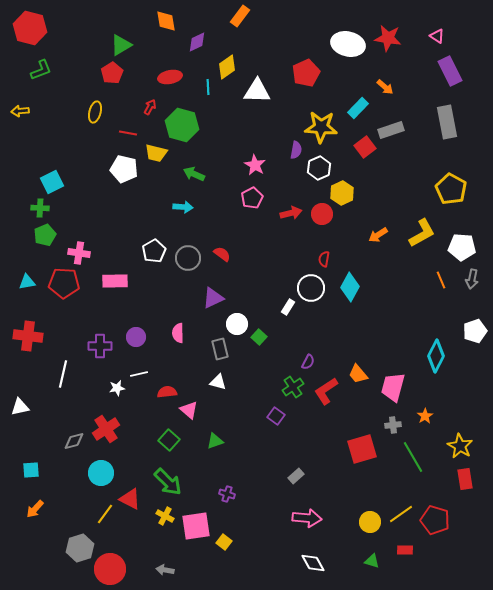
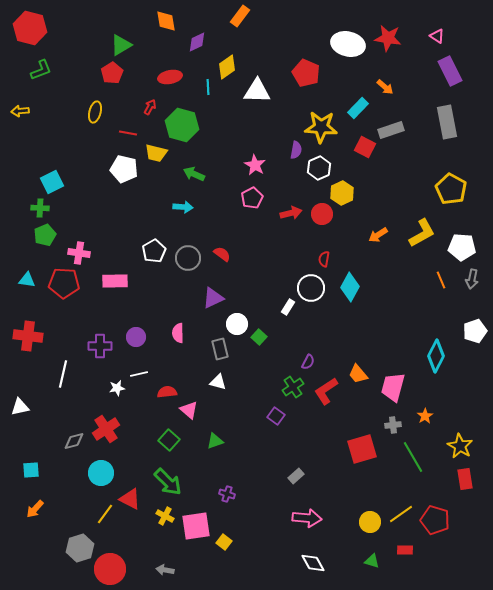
red pentagon at (306, 73): rotated 24 degrees counterclockwise
red square at (365, 147): rotated 25 degrees counterclockwise
cyan triangle at (27, 282): moved 2 px up; rotated 18 degrees clockwise
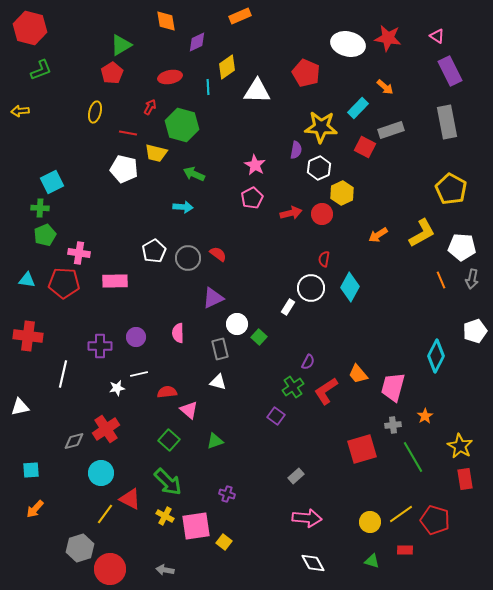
orange rectangle at (240, 16): rotated 30 degrees clockwise
red semicircle at (222, 254): moved 4 px left
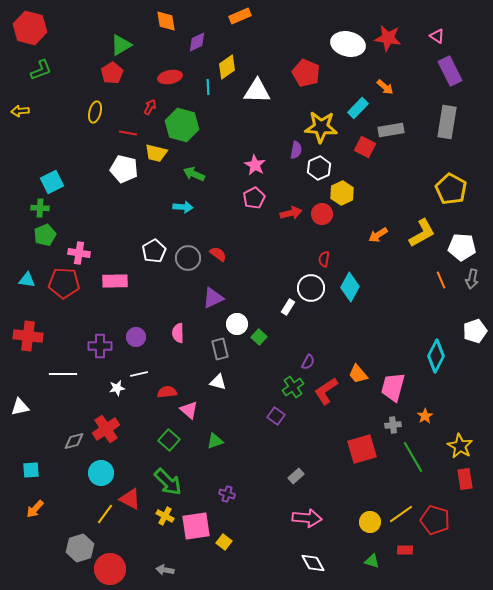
gray rectangle at (447, 122): rotated 20 degrees clockwise
gray rectangle at (391, 130): rotated 10 degrees clockwise
pink pentagon at (252, 198): moved 2 px right
white line at (63, 374): rotated 76 degrees clockwise
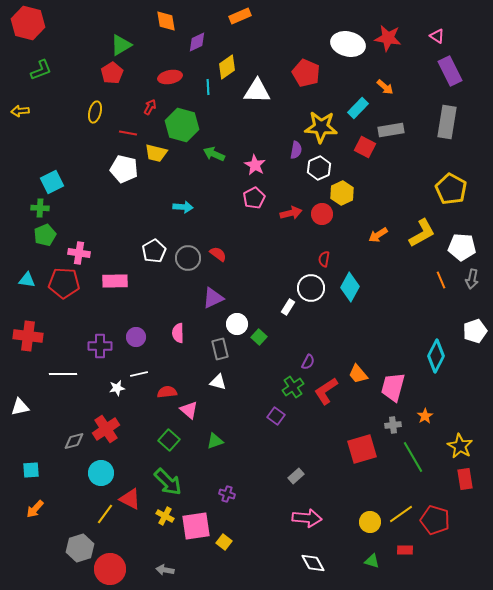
red hexagon at (30, 28): moved 2 px left, 5 px up
green arrow at (194, 174): moved 20 px right, 20 px up
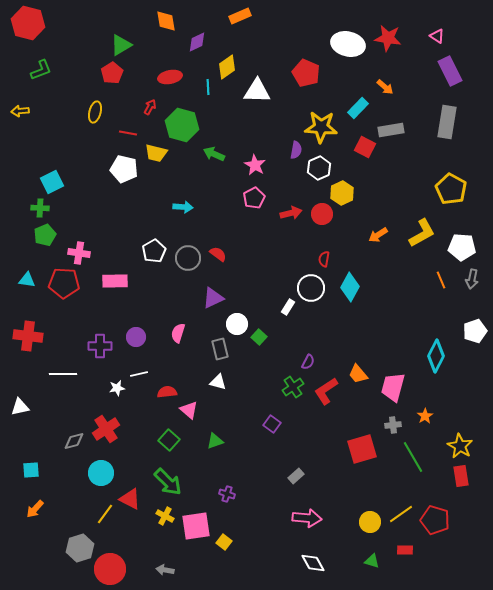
pink semicircle at (178, 333): rotated 18 degrees clockwise
purple square at (276, 416): moved 4 px left, 8 px down
red rectangle at (465, 479): moved 4 px left, 3 px up
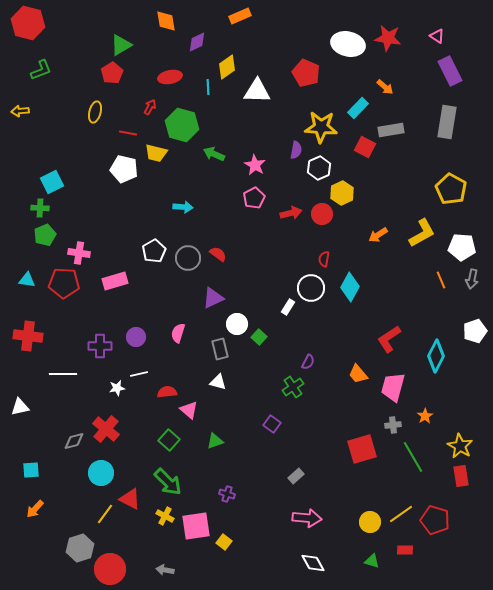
pink rectangle at (115, 281): rotated 15 degrees counterclockwise
red L-shape at (326, 391): moved 63 px right, 52 px up
red cross at (106, 429): rotated 16 degrees counterclockwise
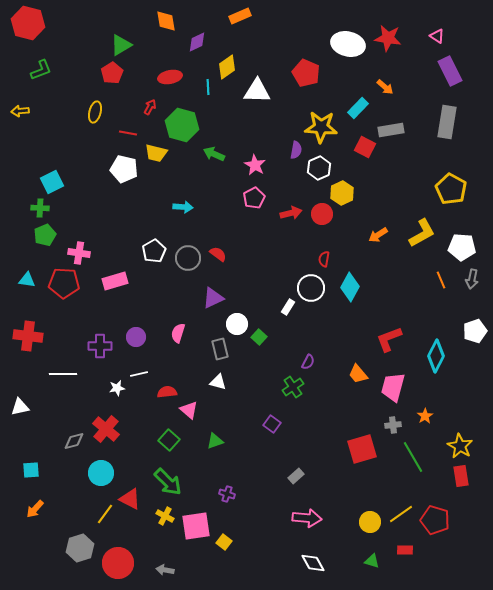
red L-shape at (389, 339): rotated 12 degrees clockwise
red circle at (110, 569): moved 8 px right, 6 px up
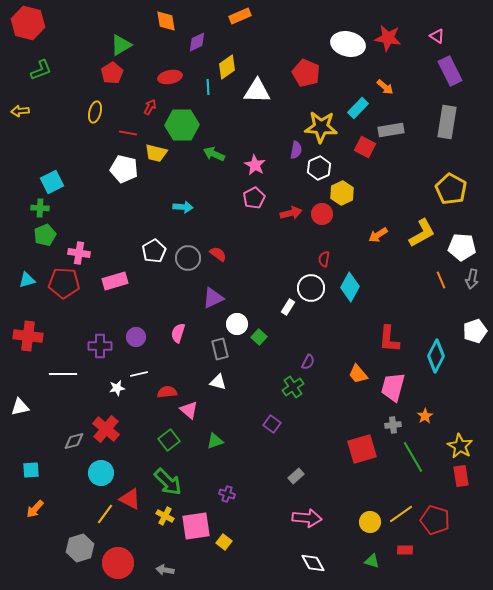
green hexagon at (182, 125): rotated 16 degrees counterclockwise
cyan triangle at (27, 280): rotated 24 degrees counterclockwise
red L-shape at (389, 339): rotated 64 degrees counterclockwise
green square at (169, 440): rotated 10 degrees clockwise
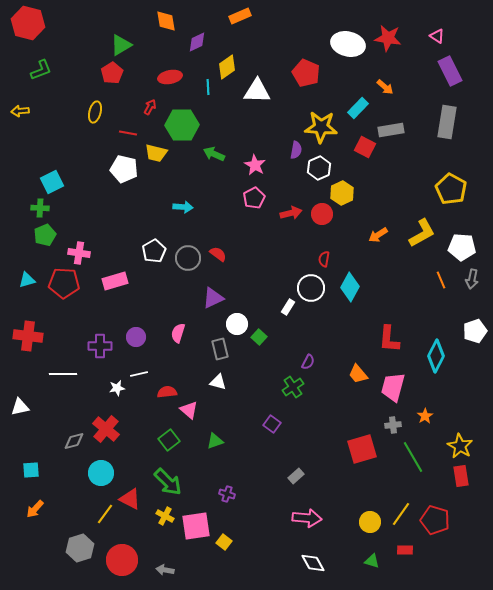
yellow line at (401, 514): rotated 20 degrees counterclockwise
red circle at (118, 563): moved 4 px right, 3 px up
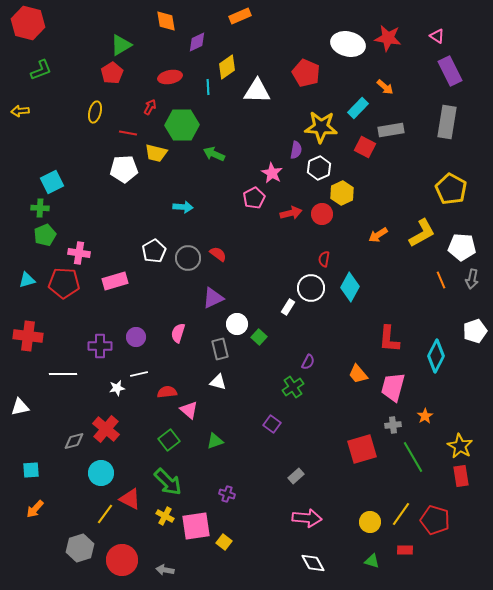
pink star at (255, 165): moved 17 px right, 8 px down
white pentagon at (124, 169): rotated 16 degrees counterclockwise
